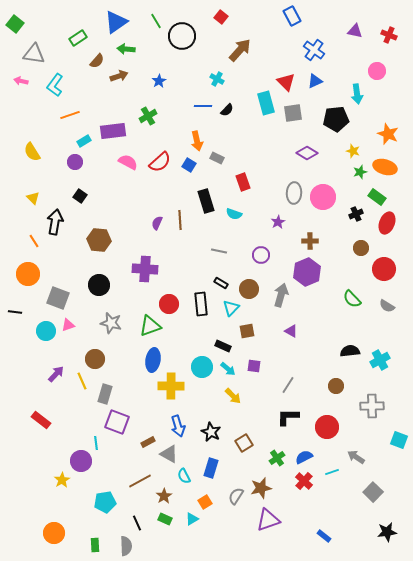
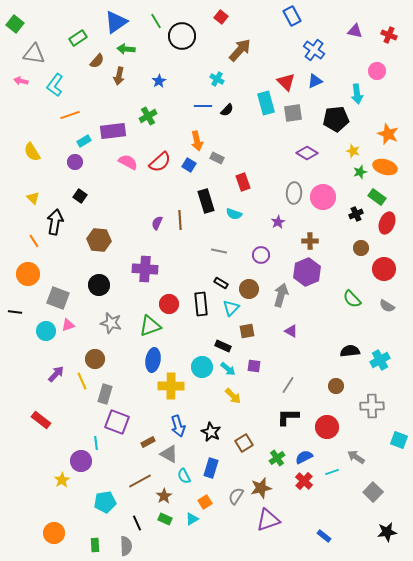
brown arrow at (119, 76): rotated 120 degrees clockwise
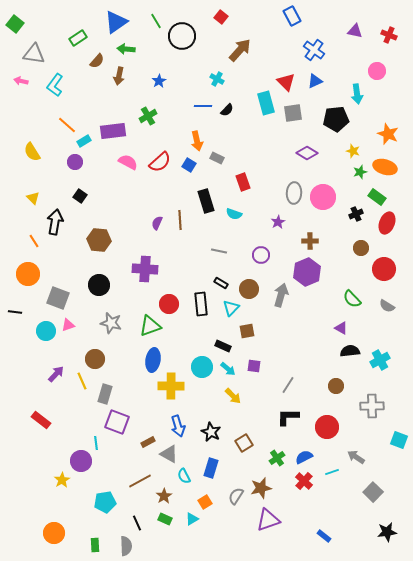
orange line at (70, 115): moved 3 px left, 10 px down; rotated 60 degrees clockwise
purple triangle at (291, 331): moved 50 px right, 3 px up
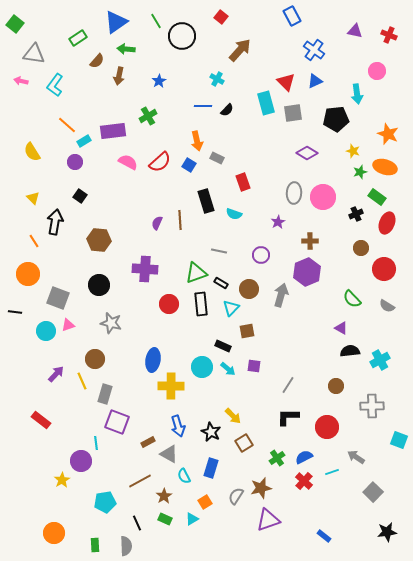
green triangle at (150, 326): moved 46 px right, 53 px up
yellow arrow at (233, 396): moved 20 px down
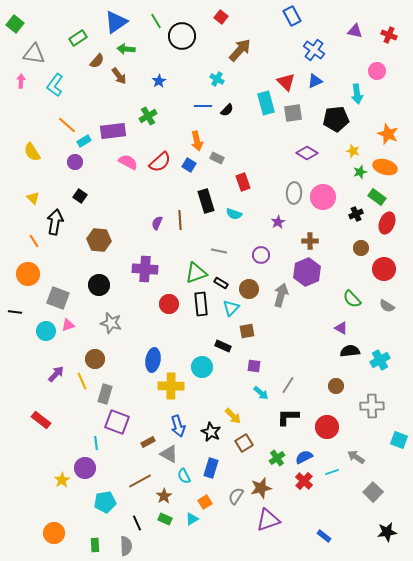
brown arrow at (119, 76): rotated 48 degrees counterclockwise
pink arrow at (21, 81): rotated 80 degrees clockwise
cyan arrow at (228, 369): moved 33 px right, 24 px down
purple circle at (81, 461): moved 4 px right, 7 px down
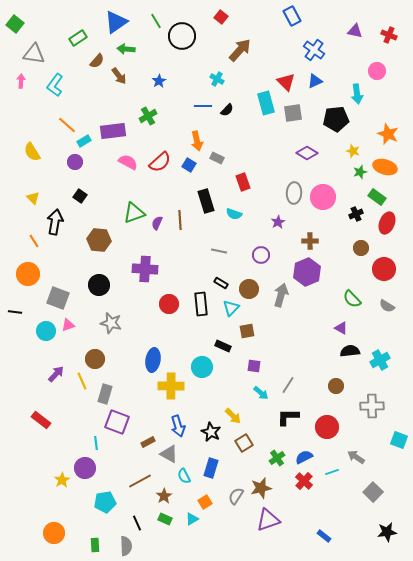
green triangle at (196, 273): moved 62 px left, 60 px up
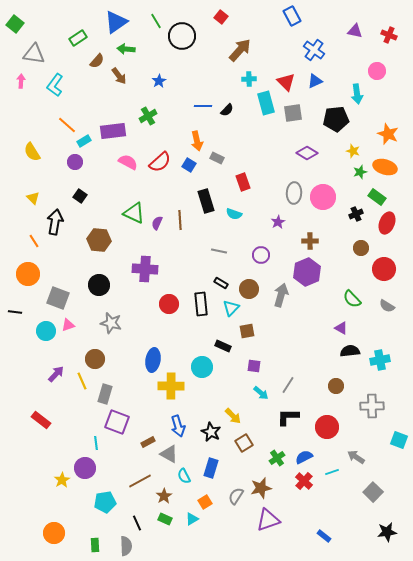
cyan cross at (217, 79): moved 32 px right; rotated 32 degrees counterclockwise
green triangle at (134, 213): rotated 45 degrees clockwise
cyan cross at (380, 360): rotated 18 degrees clockwise
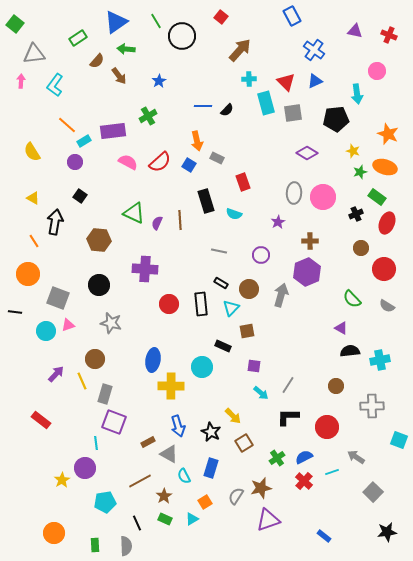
gray triangle at (34, 54): rotated 15 degrees counterclockwise
yellow triangle at (33, 198): rotated 16 degrees counterclockwise
purple square at (117, 422): moved 3 px left
